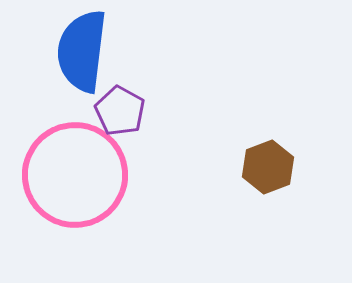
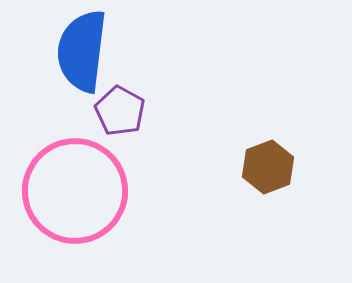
pink circle: moved 16 px down
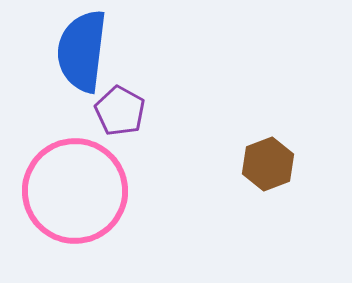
brown hexagon: moved 3 px up
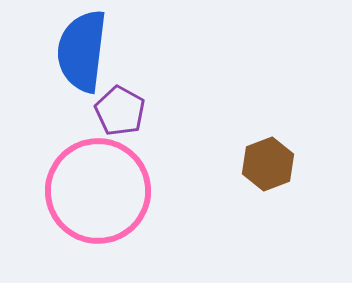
pink circle: moved 23 px right
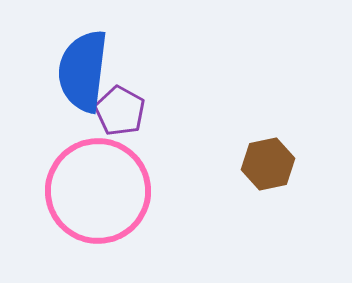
blue semicircle: moved 1 px right, 20 px down
brown hexagon: rotated 9 degrees clockwise
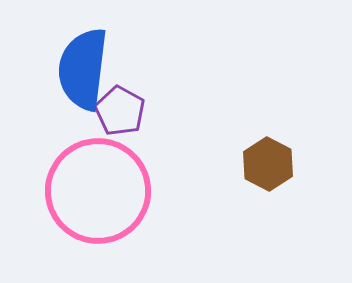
blue semicircle: moved 2 px up
brown hexagon: rotated 21 degrees counterclockwise
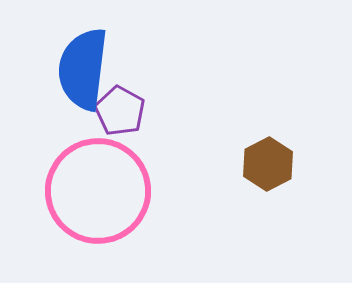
brown hexagon: rotated 6 degrees clockwise
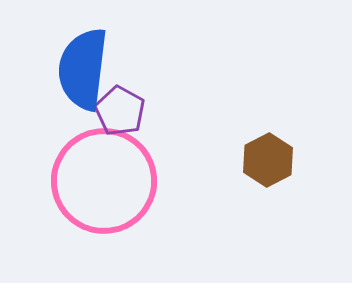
brown hexagon: moved 4 px up
pink circle: moved 6 px right, 10 px up
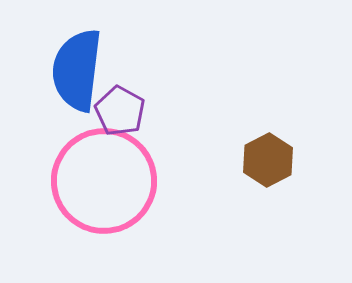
blue semicircle: moved 6 px left, 1 px down
